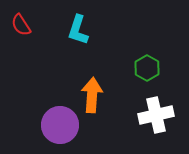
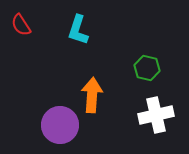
green hexagon: rotated 15 degrees counterclockwise
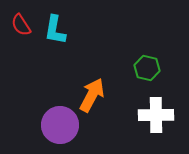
cyan L-shape: moved 23 px left; rotated 8 degrees counterclockwise
orange arrow: rotated 24 degrees clockwise
white cross: rotated 12 degrees clockwise
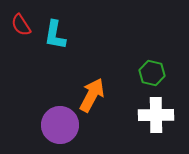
cyan L-shape: moved 5 px down
green hexagon: moved 5 px right, 5 px down
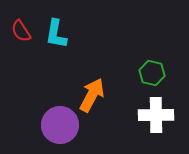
red semicircle: moved 6 px down
cyan L-shape: moved 1 px right, 1 px up
